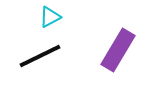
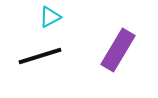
black line: rotated 9 degrees clockwise
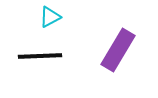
black line: rotated 15 degrees clockwise
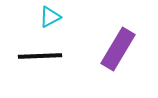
purple rectangle: moved 1 px up
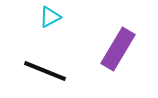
black line: moved 5 px right, 15 px down; rotated 24 degrees clockwise
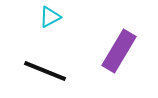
purple rectangle: moved 1 px right, 2 px down
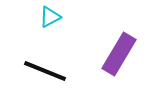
purple rectangle: moved 3 px down
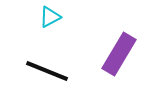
black line: moved 2 px right
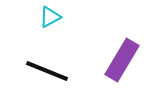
purple rectangle: moved 3 px right, 6 px down
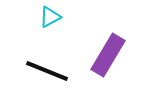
purple rectangle: moved 14 px left, 5 px up
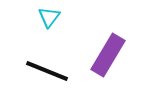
cyan triangle: moved 1 px left; rotated 25 degrees counterclockwise
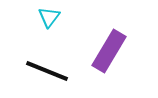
purple rectangle: moved 1 px right, 4 px up
